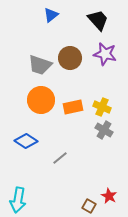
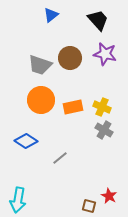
brown square: rotated 16 degrees counterclockwise
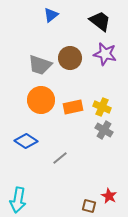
black trapezoid: moved 2 px right, 1 px down; rotated 10 degrees counterclockwise
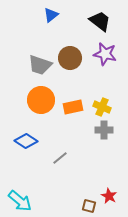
gray cross: rotated 30 degrees counterclockwise
cyan arrow: moved 2 px right, 1 px down; rotated 60 degrees counterclockwise
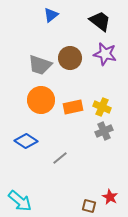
gray cross: moved 1 px down; rotated 24 degrees counterclockwise
red star: moved 1 px right, 1 px down
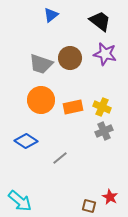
gray trapezoid: moved 1 px right, 1 px up
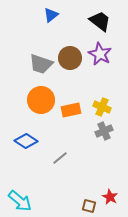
purple star: moved 5 px left; rotated 15 degrees clockwise
orange rectangle: moved 2 px left, 3 px down
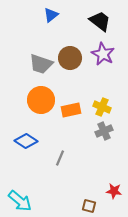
purple star: moved 3 px right
gray line: rotated 28 degrees counterclockwise
red star: moved 4 px right, 6 px up; rotated 21 degrees counterclockwise
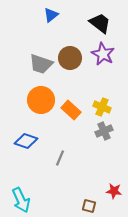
black trapezoid: moved 2 px down
orange rectangle: rotated 54 degrees clockwise
blue diamond: rotated 15 degrees counterclockwise
cyan arrow: moved 1 px right, 1 px up; rotated 25 degrees clockwise
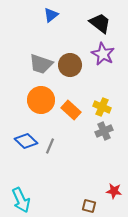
brown circle: moved 7 px down
blue diamond: rotated 25 degrees clockwise
gray line: moved 10 px left, 12 px up
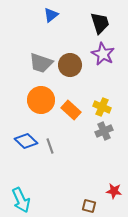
black trapezoid: rotated 35 degrees clockwise
gray trapezoid: moved 1 px up
gray line: rotated 42 degrees counterclockwise
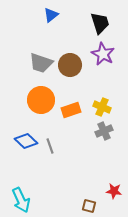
orange rectangle: rotated 60 degrees counterclockwise
